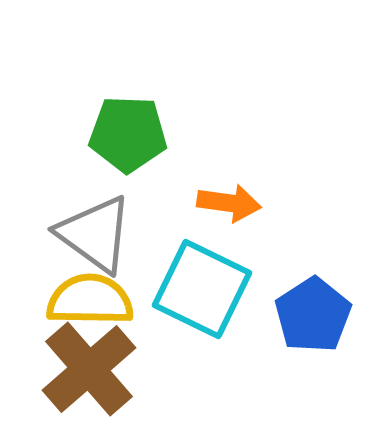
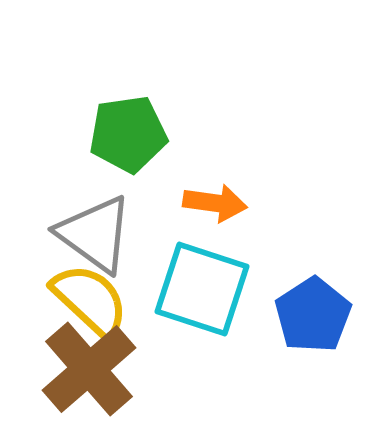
green pentagon: rotated 10 degrees counterclockwise
orange arrow: moved 14 px left
cyan square: rotated 8 degrees counterclockwise
yellow semicircle: rotated 42 degrees clockwise
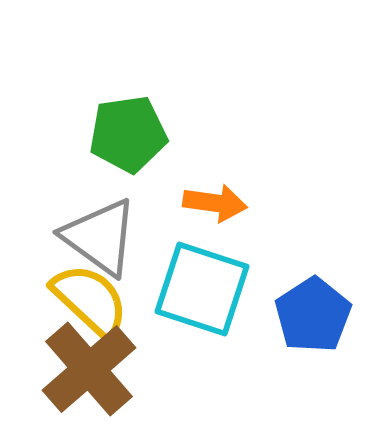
gray triangle: moved 5 px right, 3 px down
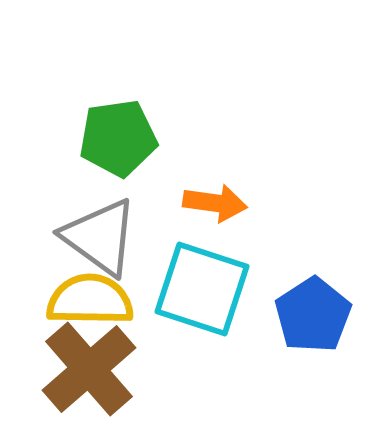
green pentagon: moved 10 px left, 4 px down
yellow semicircle: rotated 42 degrees counterclockwise
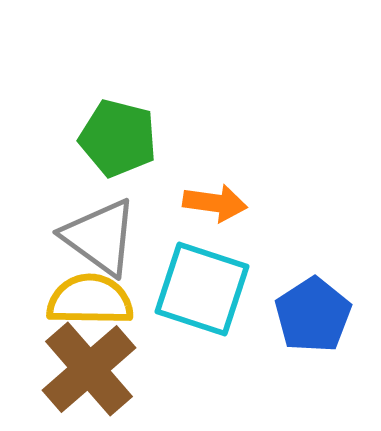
green pentagon: rotated 22 degrees clockwise
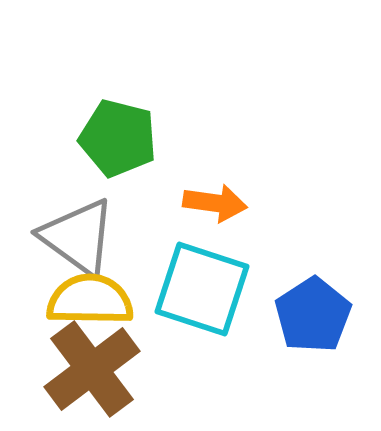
gray triangle: moved 22 px left
brown cross: moved 3 px right; rotated 4 degrees clockwise
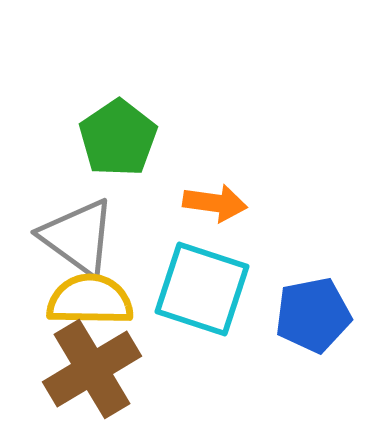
green pentagon: rotated 24 degrees clockwise
blue pentagon: rotated 22 degrees clockwise
brown cross: rotated 6 degrees clockwise
